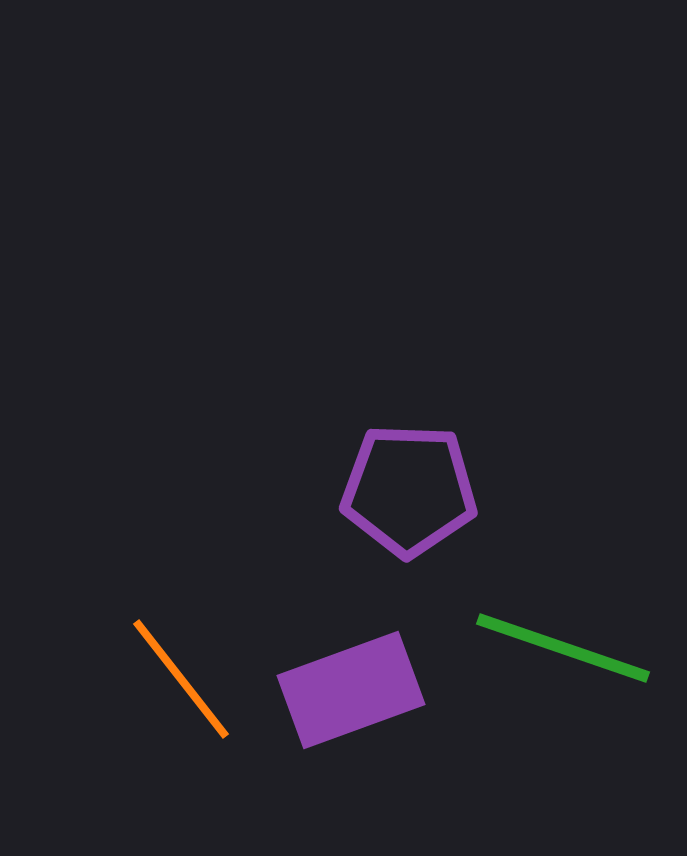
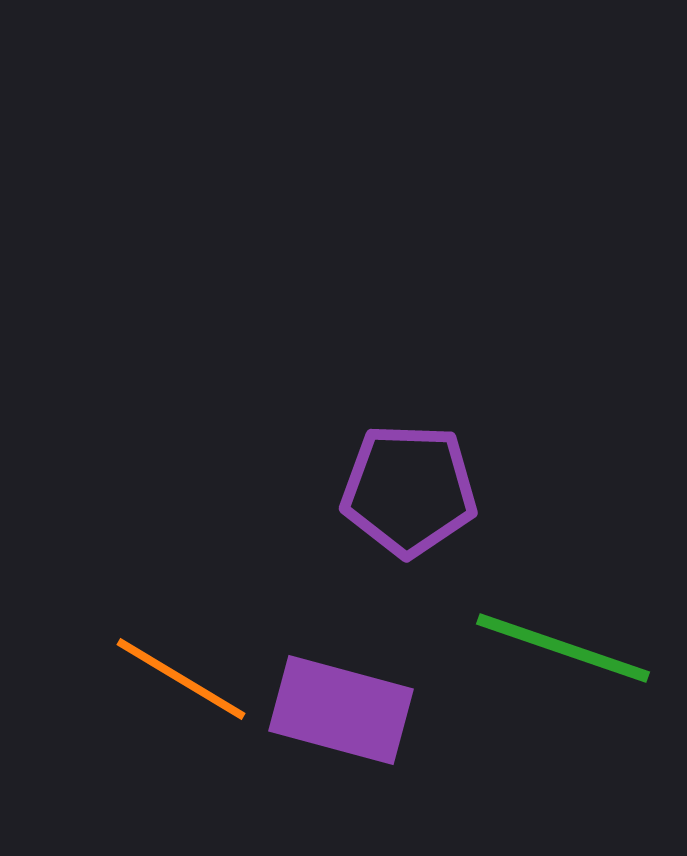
orange line: rotated 21 degrees counterclockwise
purple rectangle: moved 10 px left, 20 px down; rotated 35 degrees clockwise
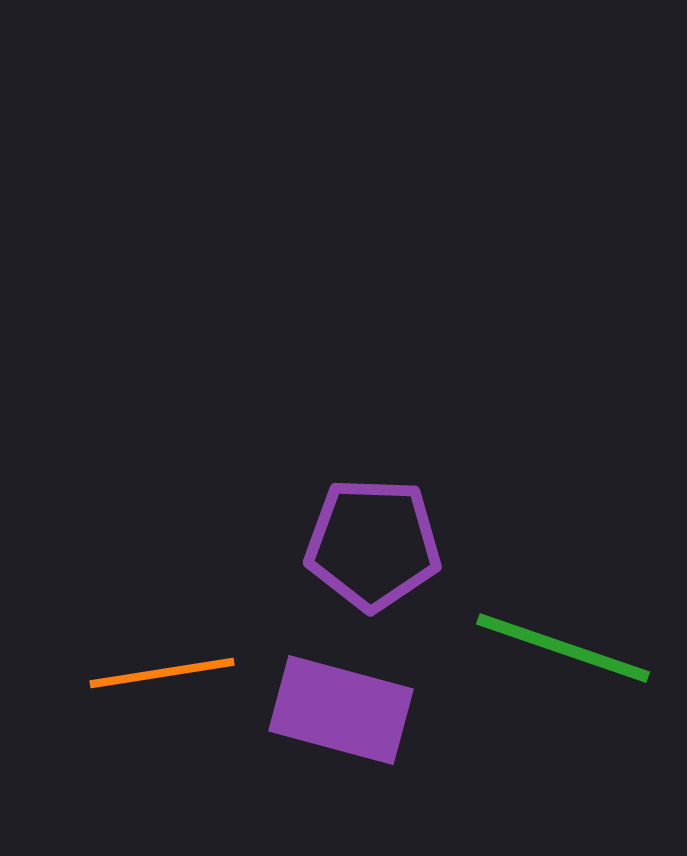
purple pentagon: moved 36 px left, 54 px down
orange line: moved 19 px left, 6 px up; rotated 40 degrees counterclockwise
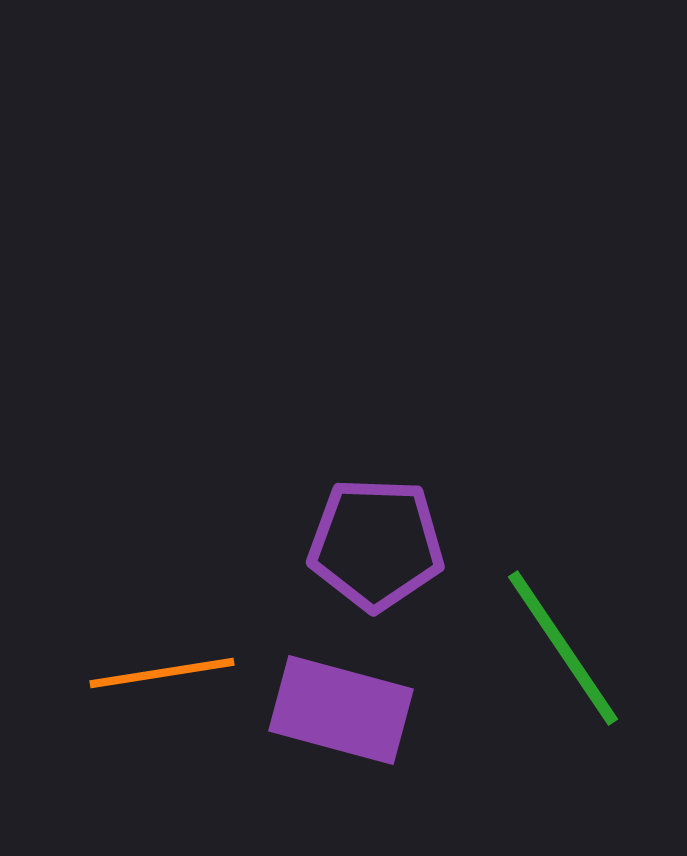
purple pentagon: moved 3 px right
green line: rotated 37 degrees clockwise
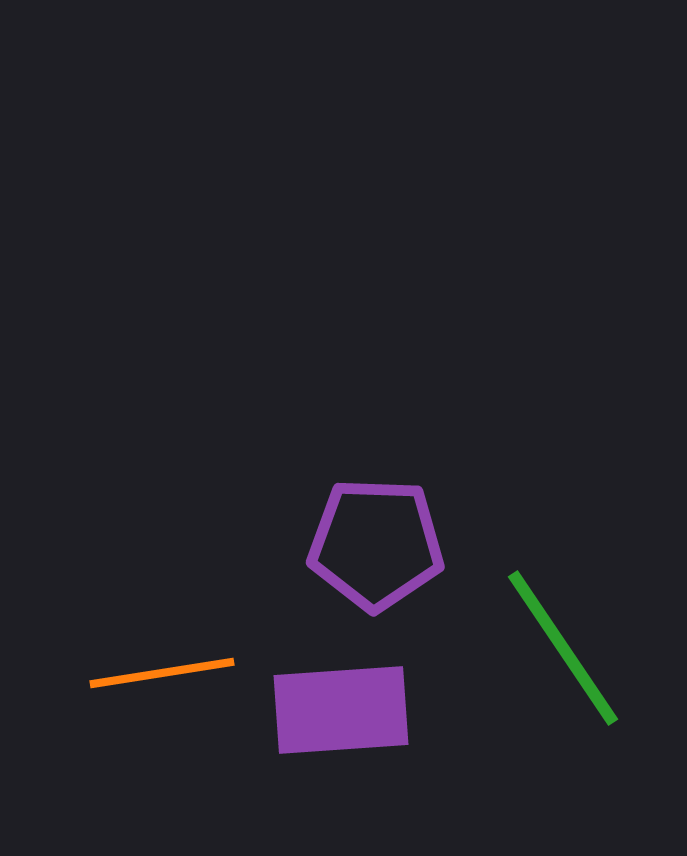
purple rectangle: rotated 19 degrees counterclockwise
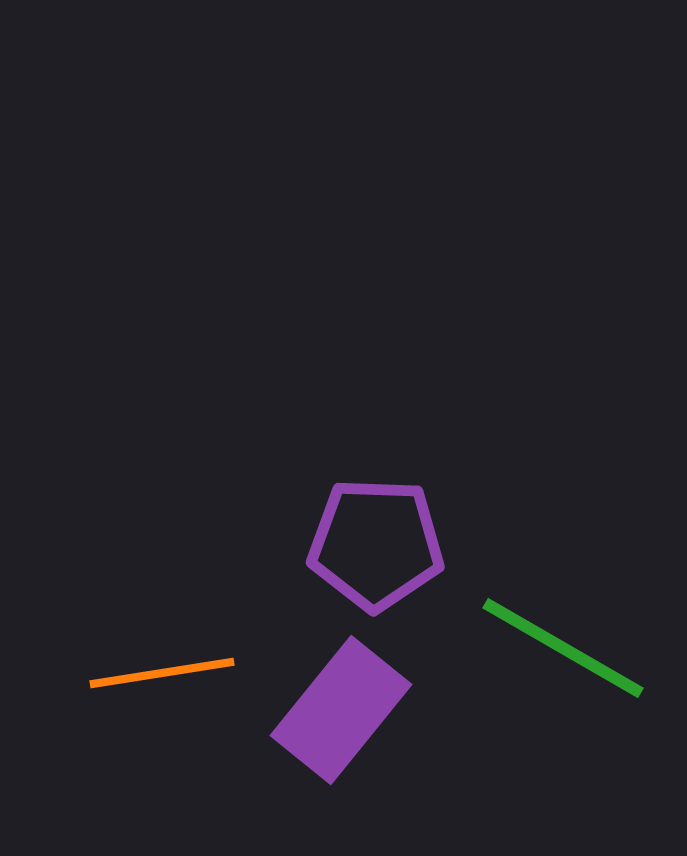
green line: rotated 26 degrees counterclockwise
purple rectangle: rotated 47 degrees counterclockwise
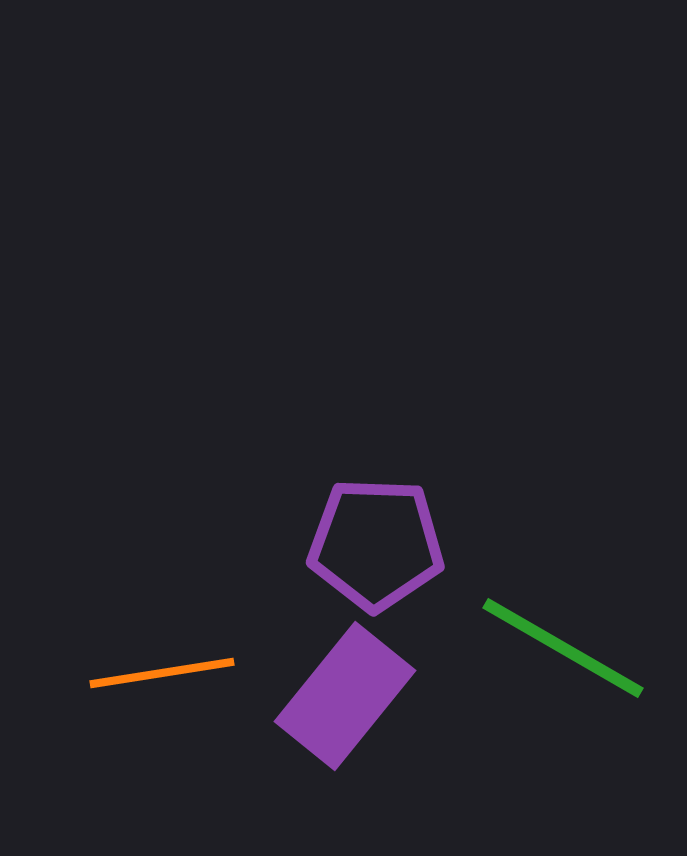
purple rectangle: moved 4 px right, 14 px up
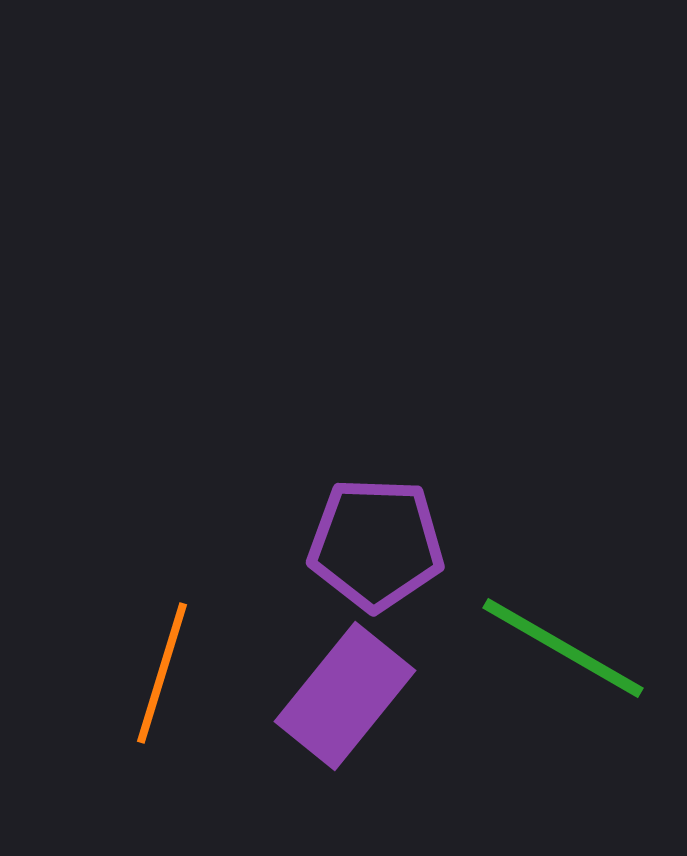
orange line: rotated 64 degrees counterclockwise
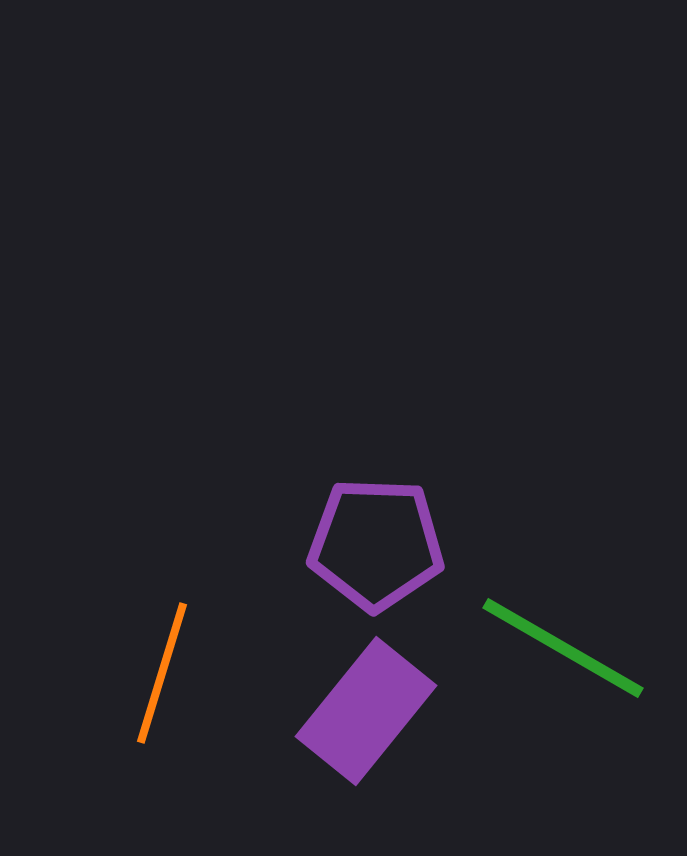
purple rectangle: moved 21 px right, 15 px down
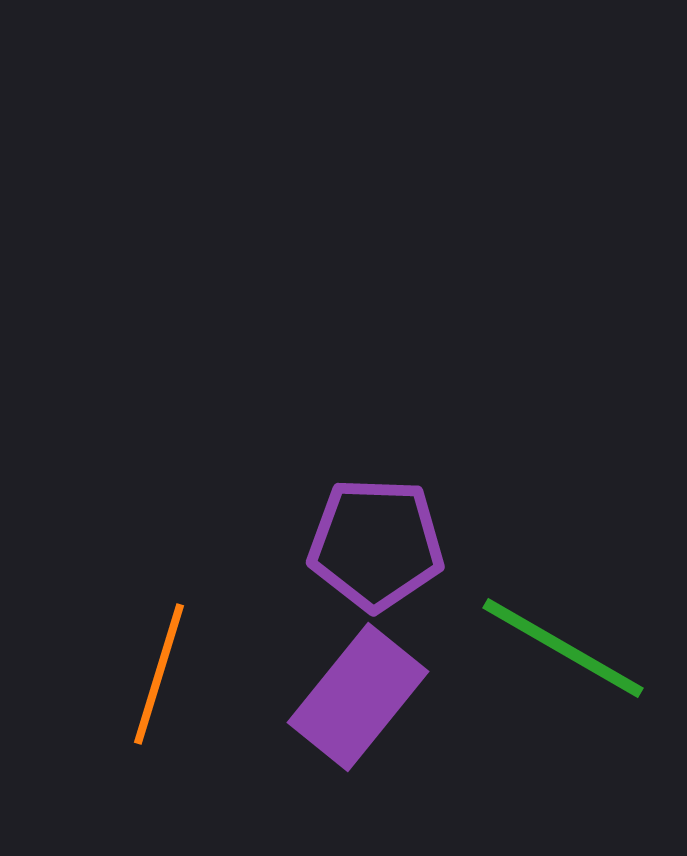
orange line: moved 3 px left, 1 px down
purple rectangle: moved 8 px left, 14 px up
